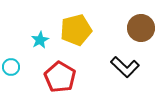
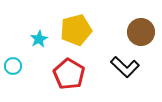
brown circle: moved 4 px down
cyan star: moved 1 px left, 1 px up
cyan circle: moved 2 px right, 1 px up
red pentagon: moved 9 px right, 3 px up
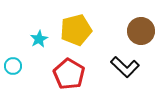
brown circle: moved 1 px up
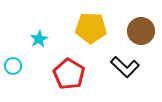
yellow pentagon: moved 15 px right, 2 px up; rotated 16 degrees clockwise
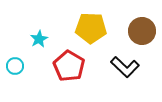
brown circle: moved 1 px right
cyan circle: moved 2 px right
red pentagon: moved 8 px up
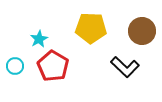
red pentagon: moved 16 px left
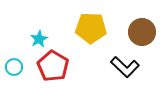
brown circle: moved 1 px down
cyan circle: moved 1 px left, 1 px down
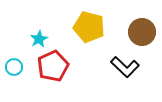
yellow pentagon: moved 2 px left, 1 px up; rotated 12 degrees clockwise
red pentagon: rotated 16 degrees clockwise
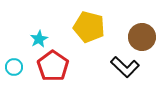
brown circle: moved 5 px down
red pentagon: rotated 12 degrees counterclockwise
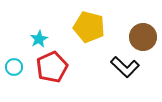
brown circle: moved 1 px right
red pentagon: moved 1 px left, 1 px down; rotated 12 degrees clockwise
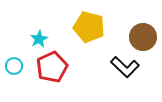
cyan circle: moved 1 px up
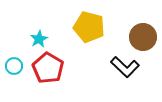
red pentagon: moved 4 px left, 1 px down; rotated 16 degrees counterclockwise
